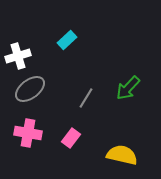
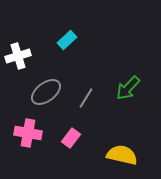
gray ellipse: moved 16 px right, 3 px down
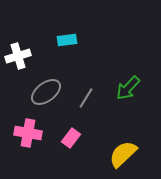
cyan rectangle: rotated 36 degrees clockwise
yellow semicircle: moved 1 px right, 1 px up; rotated 56 degrees counterclockwise
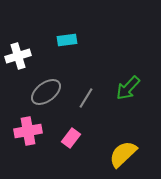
pink cross: moved 2 px up; rotated 20 degrees counterclockwise
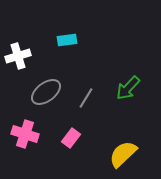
pink cross: moved 3 px left, 3 px down; rotated 28 degrees clockwise
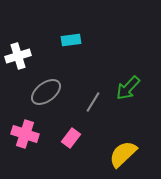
cyan rectangle: moved 4 px right
gray line: moved 7 px right, 4 px down
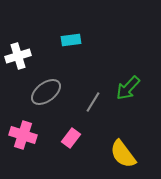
pink cross: moved 2 px left, 1 px down
yellow semicircle: rotated 84 degrees counterclockwise
